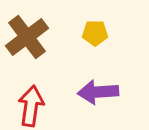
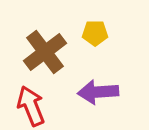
brown cross: moved 18 px right, 15 px down
red arrow: rotated 30 degrees counterclockwise
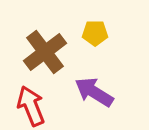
purple arrow: moved 4 px left; rotated 36 degrees clockwise
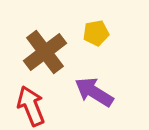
yellow pentagon: moved 1 px right; rotated 10 degrees counterclockwise
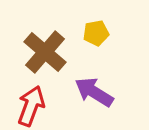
brown cross: rotated 12 degrees counterclockwise
red arrow: rotated 42 degrees clockwise
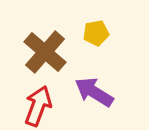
red arrow: moved 7 px right
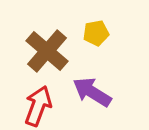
brown cross: moved 2 px right, 1 px up
purple arrow: moved 2 px left
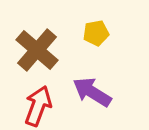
brown cross: moved 10 px left, 1 px up
